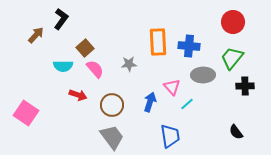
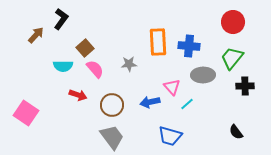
blue arrow: rotated 120 degrees counterclockwise
blue trapezoid: rotated 115 degrees clockwise
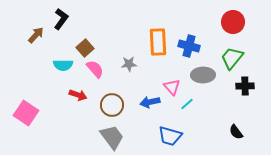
blue cross: rotated 10 degrees clockwise
cyan semicircle: moved 1 px up
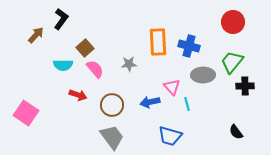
green trapezoid: moved 4 px down
cyan line: rotated 64 degrees counterclockwise
